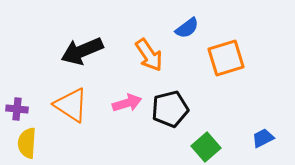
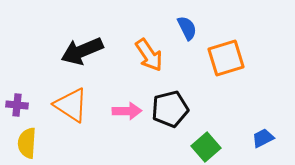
blue semicircle: rotated 80 degrees counterclockwise
pink arrow: moved 8 px down; rotated 16 degrees clockwise
purple cross: moved 4 px up
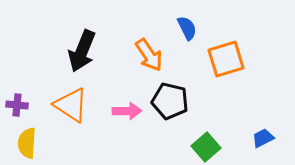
black arrow: rotated 45 degrees counterclockwise
orange square: moved 1 px down
black pentagon: moved 8 px up; rotated 27 degrees clockwise
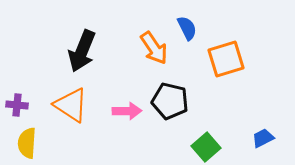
orange arrow: moved 5 px right, 7 px up
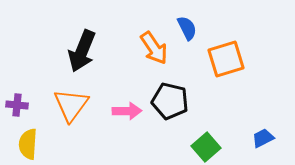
orange triangle: rotated 33 degrees clockwise
yellow semicircle: moved 1 px right, 1 px down
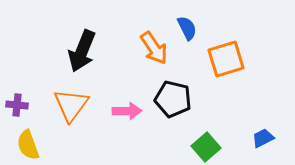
black pentagon: moved 3 px right, 2 px up
yellow semicircle: moved 1 px down; rotated 24 degrees counterclockwise
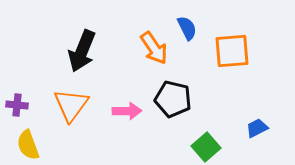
orange square: moved 6 px right, 8 px up; rotated 12 degrees clockwise
blue trapezoid: moved 6 px left, 10 px up
